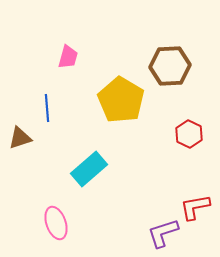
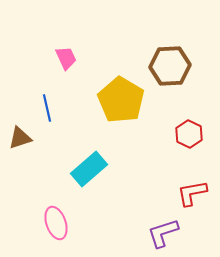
pink trapezoid: moved 2 px left, 1 px down; rotated 40 degrees counterclockwise
blue line: rotated 8 degrees counterclockwise
red L-shape: moved 3 px left, 14 px up
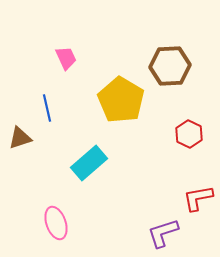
cyan rectangle: moved 6 px up
red L-shape: moved 6 px right, 5 px down
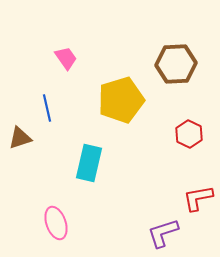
pink trapezoid: rotated 10 degrees counterclockwise
brown hexagon: moved 6 px right, 2 px up
yellow pentagon: rotated 24 degrees clockwise
cyan rectangle: rotated 36 degrees counterclockwise
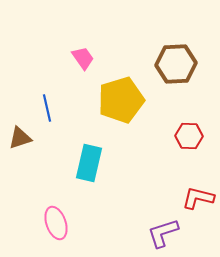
pink trapezoid: moved 17 px right
red hexagon: moved 2 px down; rotated 24 degrees counterclockwise
red L-shape: rotated 24 degrees clockwise
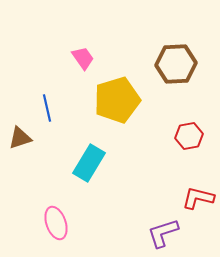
yellow pentagon: moved 4 px left
red hexagon: rotated 12 degrees counterclockwise
cyan rectangle: rotated 18 degrees clockwise
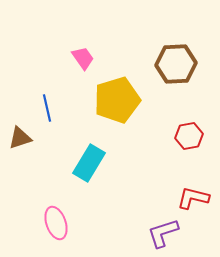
red L-shape: moved 5 px left
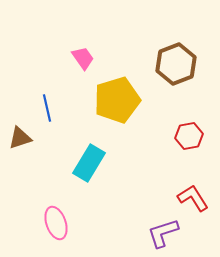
brown hexagon: rotated 18 degrees counterclockwise
red L-shape: rotated 44 degrees clockwise
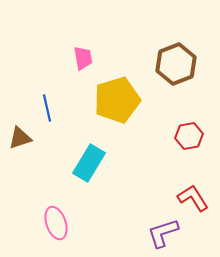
pink trapezoid: rotated 25 degrees clockwise
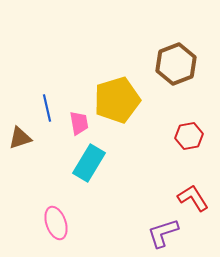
pink trapezoid: moved 4 px left, 65 px down
